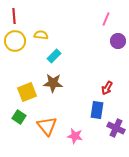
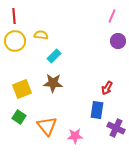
pink line: moved 6 px right, 3 px up
yellow square: moved 5 px left, 3 px up
pink star: rotated 14 degrees counterclockwise
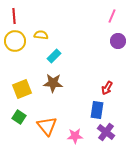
purple cross: moved 10 px left, 4 px down; rotated 12 degrees clockwise
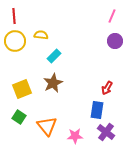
purple circle: moved 3 px left
brown star: rotated 30 degrees counterclockwise
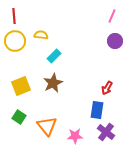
yellow square: moved 1 px left, 3 px up
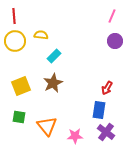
blue rectangle: moved 2 px right
green square: rotated 24 degrees counterclockwise
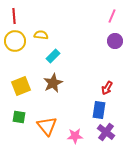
cyan rectangle: moved 1 px left
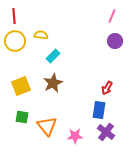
green square: moved 3 px right
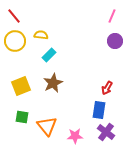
red line: rotated 35 degrees counterclockwise
cyan rectangle: moved 4 px left, 1 px up
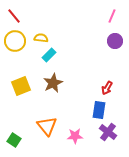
yellow semicircle: moved 3 px down
green square: moved 8 px left, 23 px down; rotated 24 degrees clockwise
purple cross: moved 2 px right
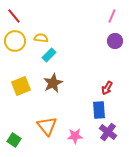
blue rectangle: rotated 12 degrees counterclockwise
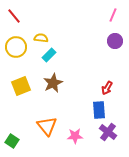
pink line: moved 1 px right, 1 px up
yellow circle: moved 1 px right, 6 px down
green square: moved 2 px left, 1 px down
